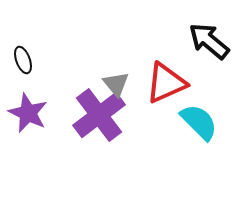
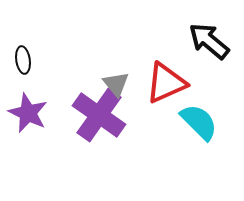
black ellipse: rotated 12 degrees clockwise
purple cross: rotated 18 degrees counterclockwise
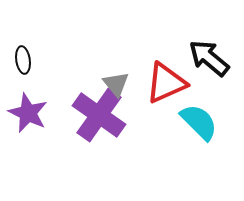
black arrow: moved 17 px down
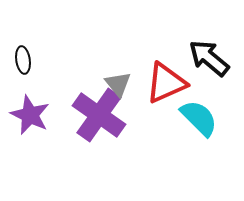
gray triangle: moved 2 px right
purple star: moved 2 px right, 2 px down
cyan semicircle: moved 4 px up
